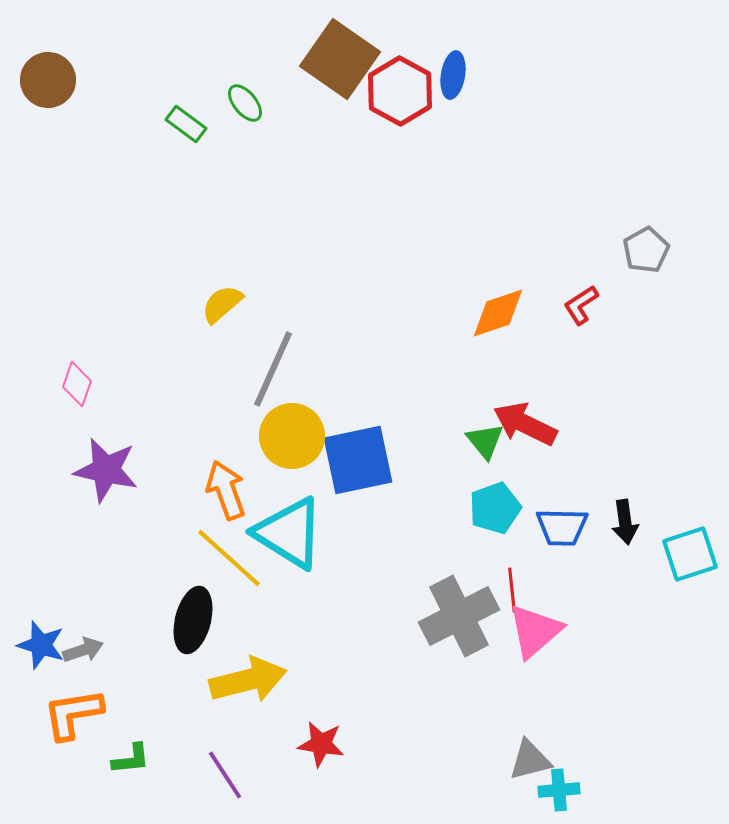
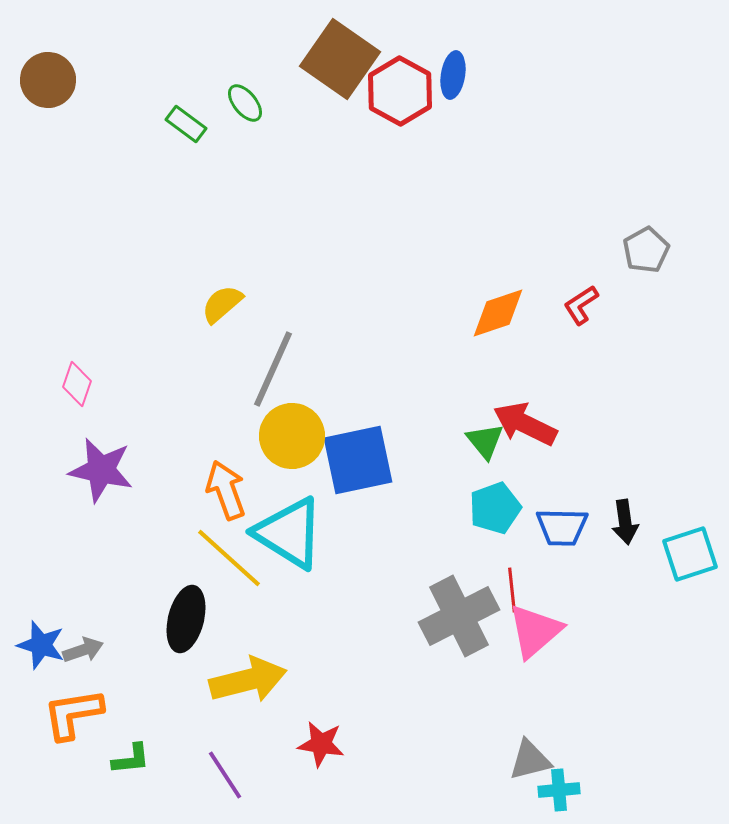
purple star: moved 5 px left
black ellipse: moved 7 px left, 1 px up
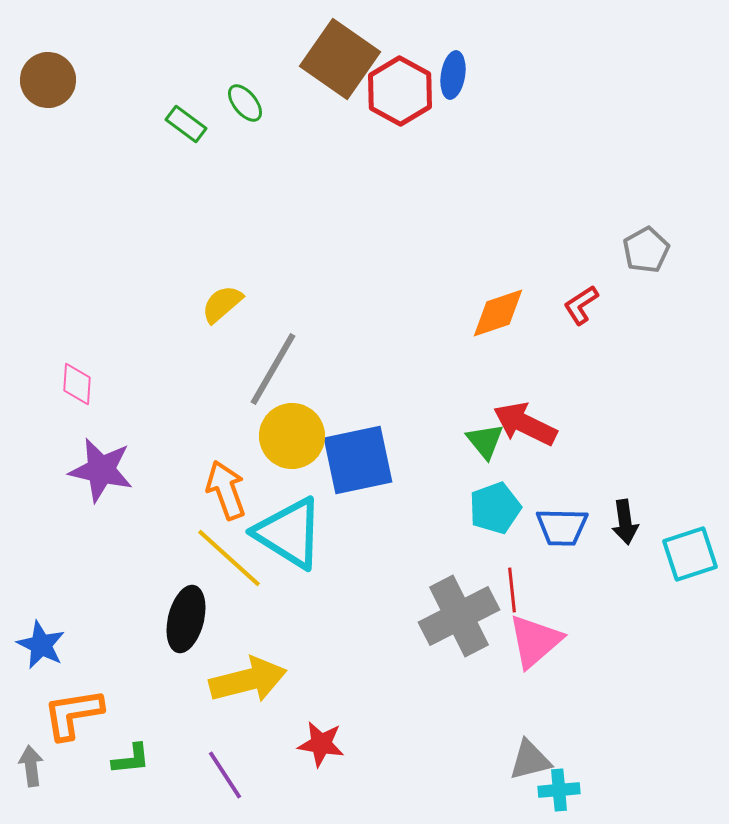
gray line: rotated 6 degrees clockwise
pink diamond: rotated 15 degrees counterclockwise
pink triangle: moved 10 px down
blue star: rotated 9 degrees clockwise
gray arrow: moved 52 px left, 116 px down; rotated 78 degrees counterclockwise
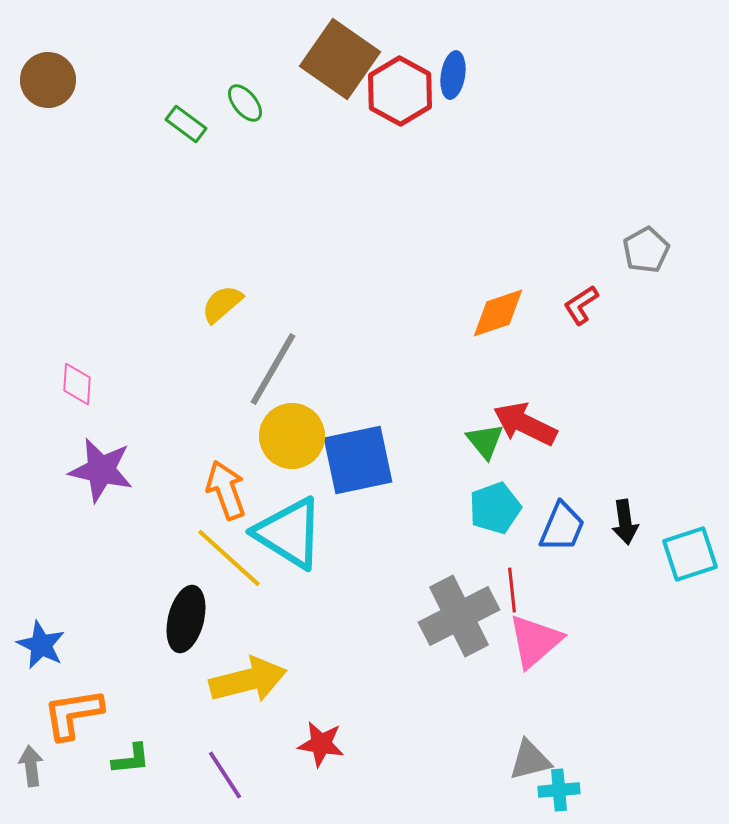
blue trapezoid: rotated 68 degrees counterclockwise
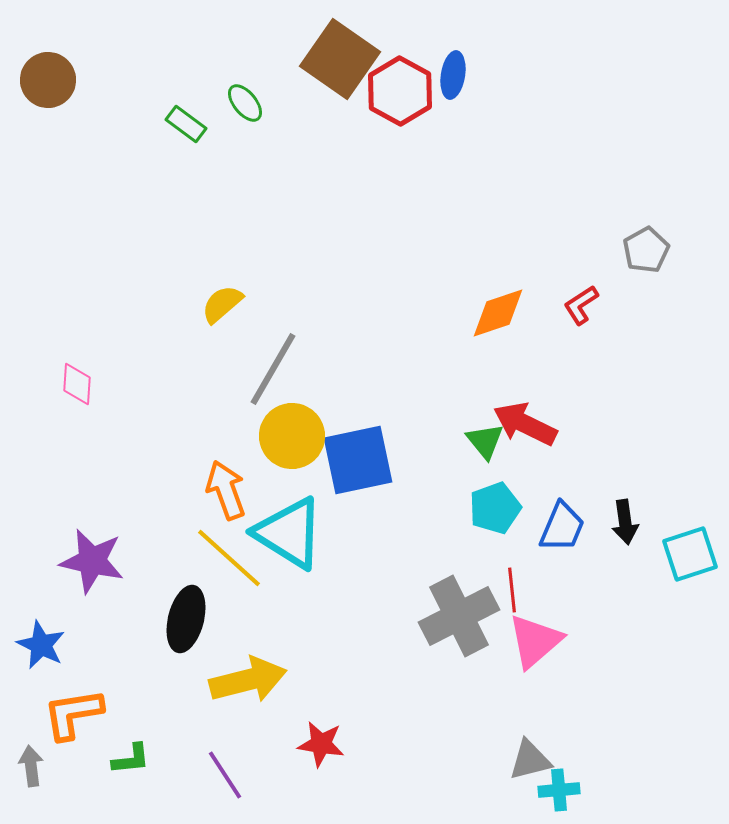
purple star: moved 9 px left, 91 px down
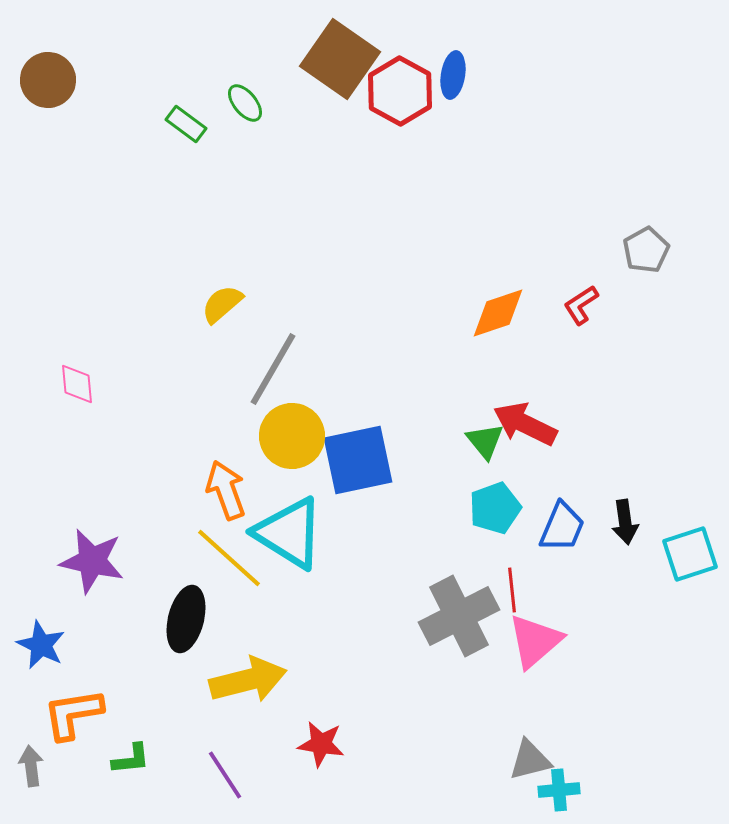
pink diamond: rotated 9 degrees counterclockwise
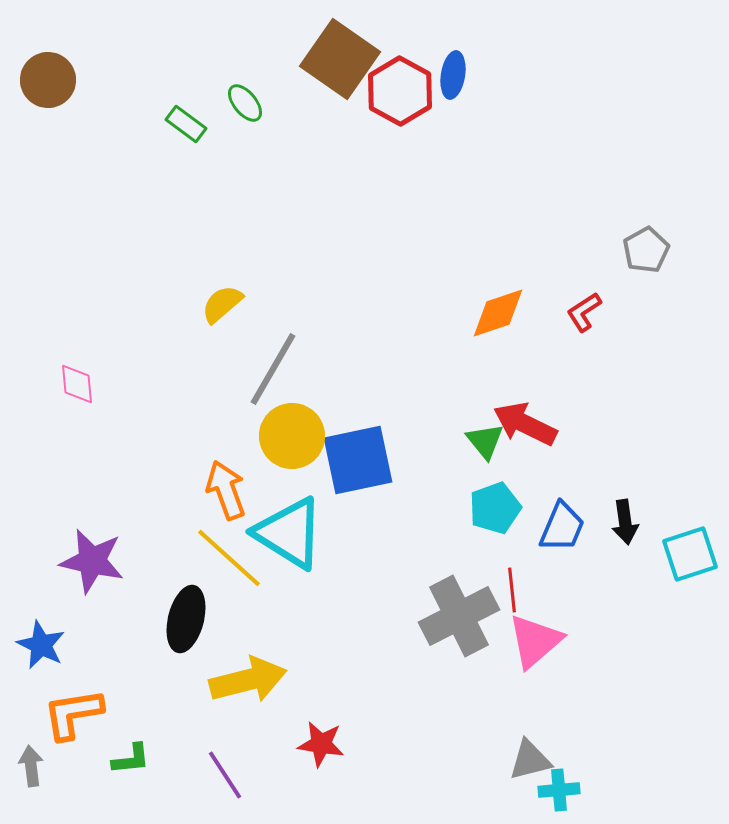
red L-shape: moved 3 px right, 7 px down
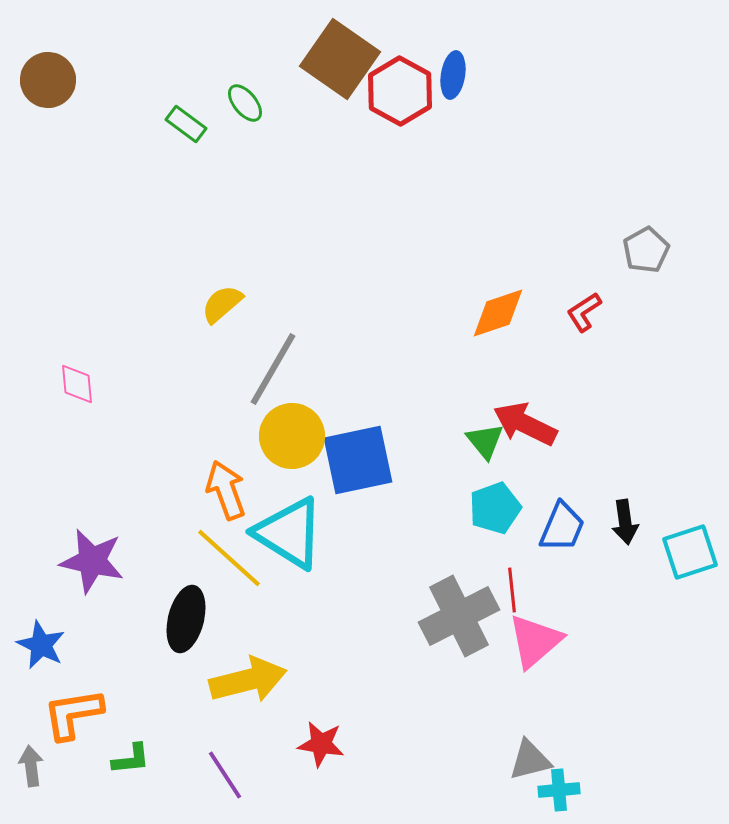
cyan square: moved 2 px up
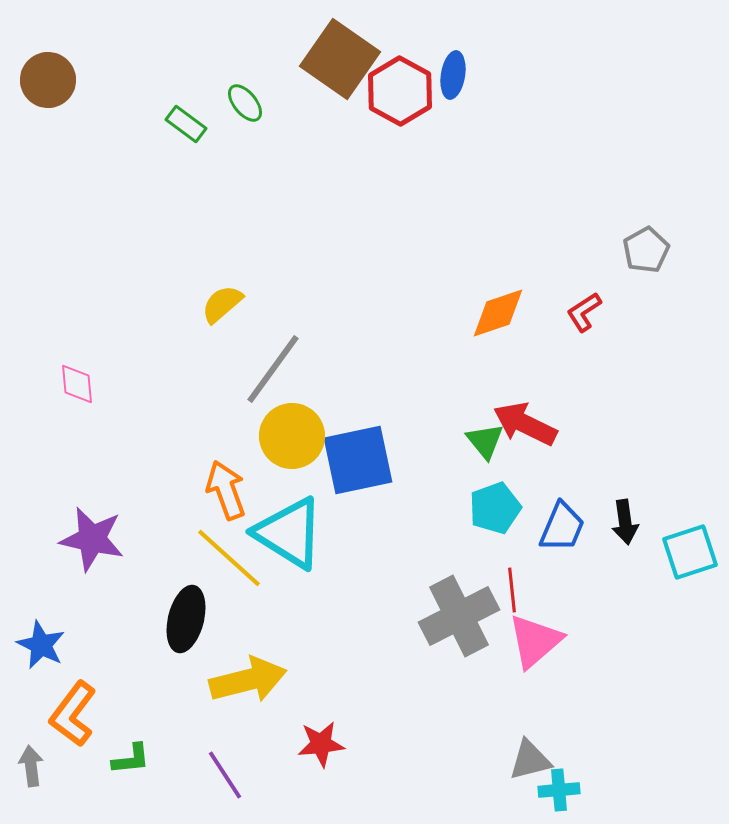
gray line: rotated 6 degrees clockwise
purple star: moved 22 px up
orange L-shape: rotated 44 degrees counterclockwise
red star: rotated 15 degrees counterclockwise
